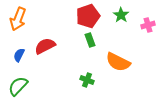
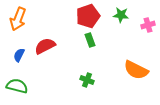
green star: rotated 28 degrees counterclockwise
orange semicircle: moved 18 px right, 8 px down
green semicircle: moved 1 px left; rotated 60 degrees clockwise
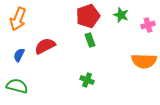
green star: rotated 14 degrees clockwise
orange semicircle: moved 8 px right, 9 px up; rotated 25 degrees counterclockwise
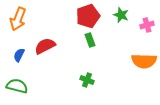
pink cross: moved 1 px left
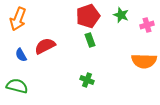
blue semicircle: moved 2 px right; rotated 56 degrees counterclockwise
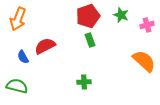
blue semicircle: moved 2 px right, 2 px down
orange semicircle: rotated 140 degrees counterclockwise
green cross: moved 3 px left, 2 px down; rotated 24 degrees counterclockwise
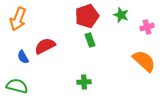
red pentagon: moved 1 px left
pink cross: moved 2 px down
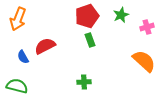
green star: rotated 28 degrees clockwise
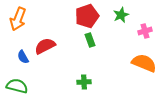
pink cross: moved 2 px left, 4 px down
orange semicircle: moved 2 px down; rotated 20 degrees counterclockwise
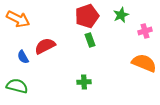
orange arrow: rotated 85 degrees counterclockwise
